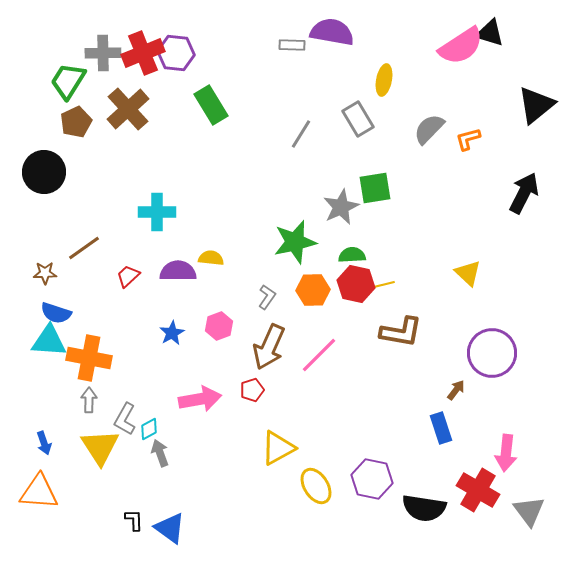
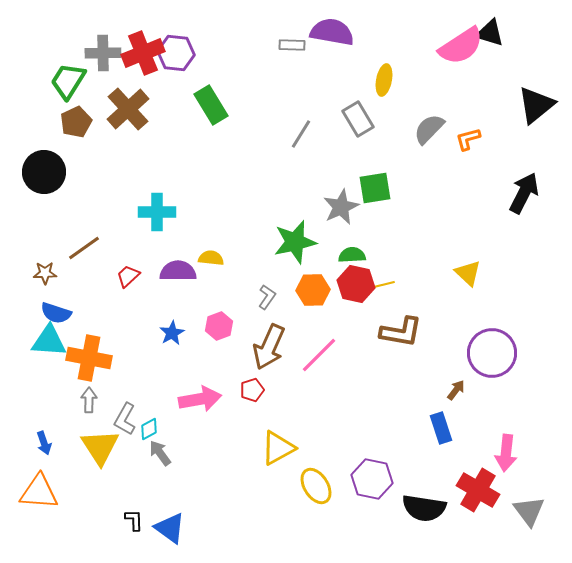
gray arrow at (160, 453): rotated 16 degrees counterclockwise
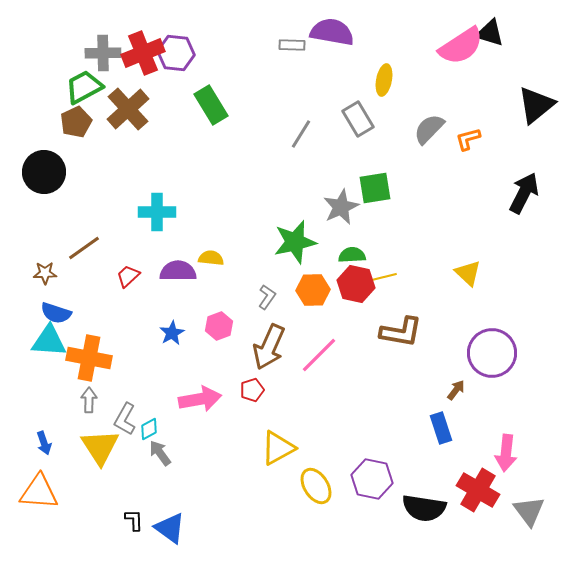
green trapezoid at (68, 81): moved 16 px right, 6 px down; rotated 30 degrees clockwise
yellow line at (382, 285): moved 2 px right, 8 px up
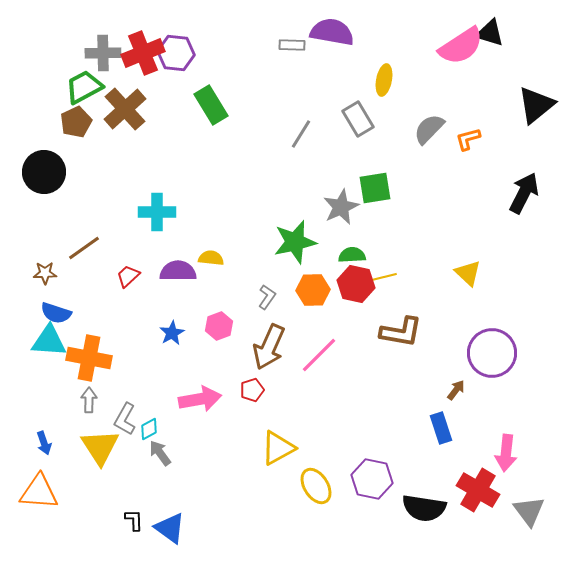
brown cross at (128, 109): moved 3 px left
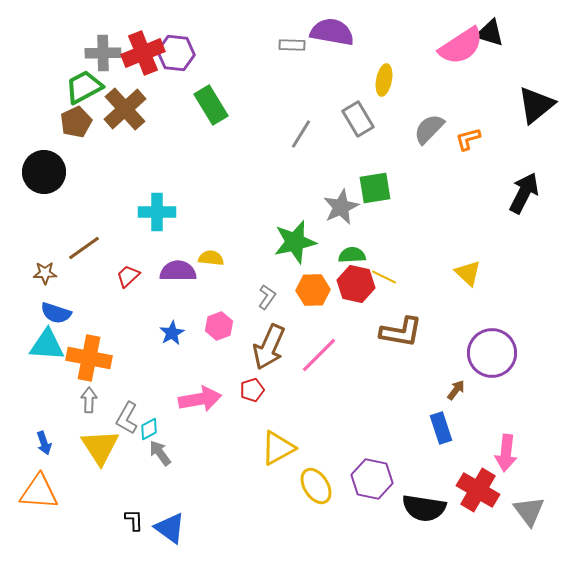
yellow line at (384, 277): rotated 40 degrees clockwise
cyan triangle at (49, 341): moved 2 px left, 4 px down
gray L-shape at (125, 419): moved 2 px right, 1 px up
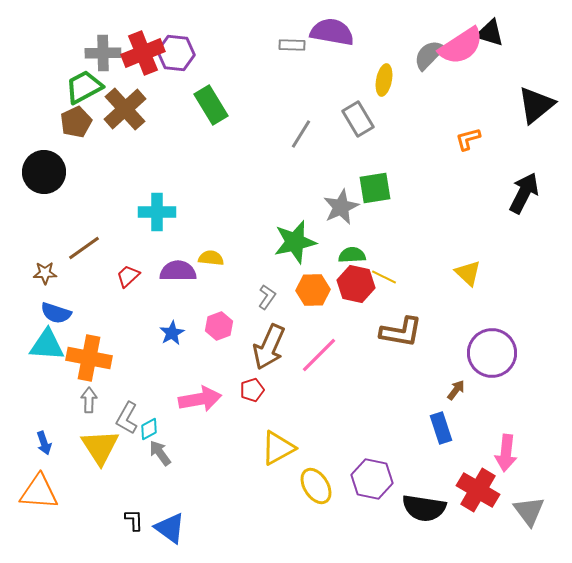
gray semicircle at (429, 129): moved 74 px up
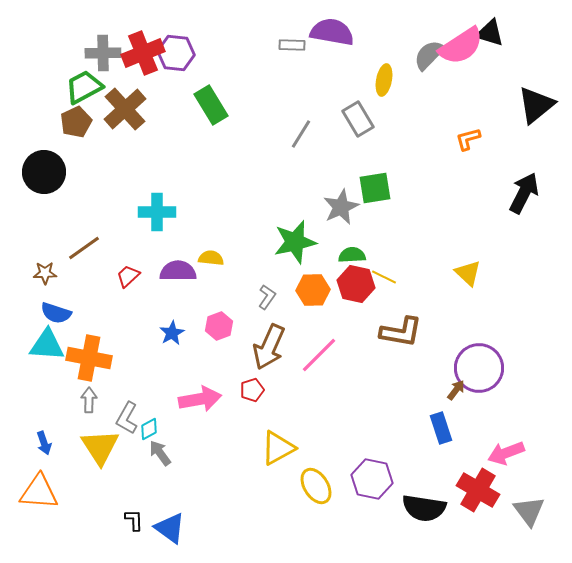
purple circle at (492, 353): moved 13 px left, 15 px down
pink arrow at (506, 453): rotated 63 degrees clockwise
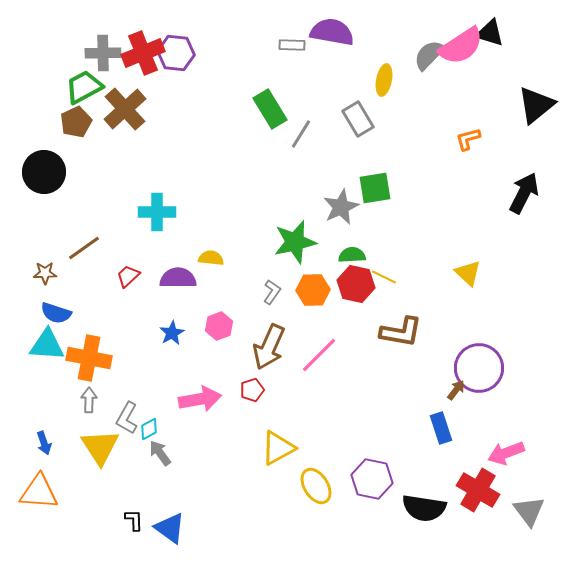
green rectangle at (211, 105): moved 59 px right, 4 px down
purple semicircle at (178, 271): moved 7 px down
gray L-shape at (267, 297): moved 5 px right, 5 px up
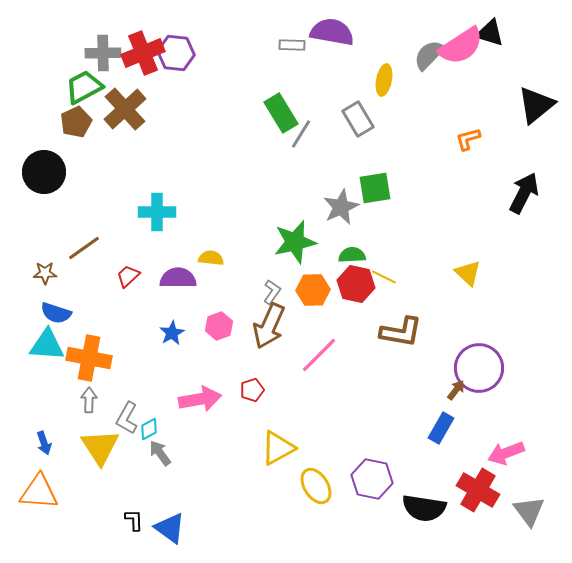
green rectangle at (270, 109): moved 11 px right, 4 px down
brown arrow at (269, 347): moved 21 px up
blue rectangle at (441, 428): rotated 48 degrees clockwise
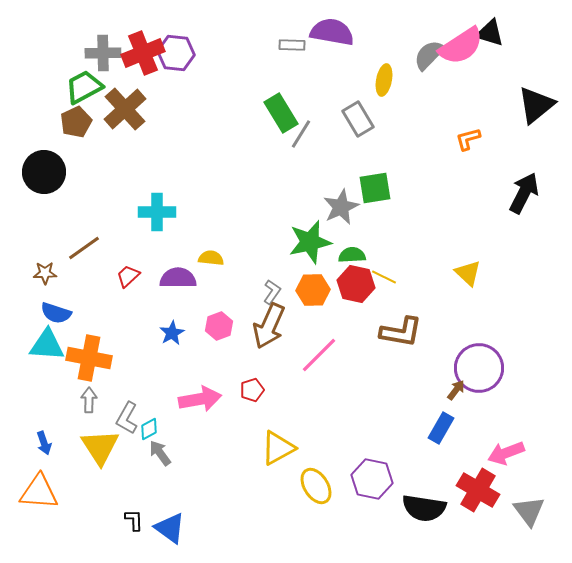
green star at (295, 242): moved 15 px right
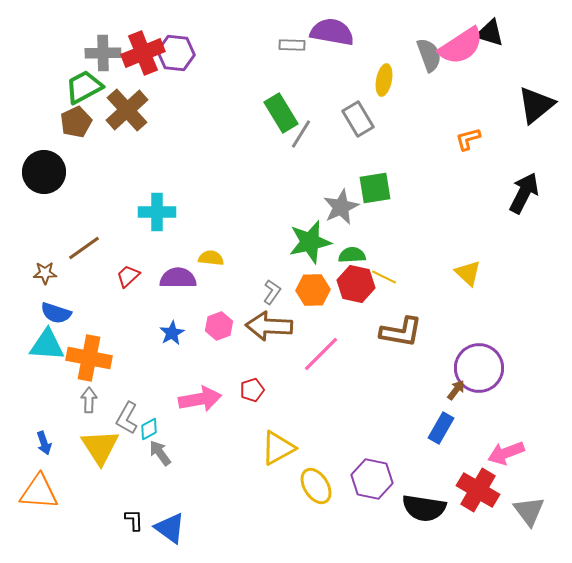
gray semicircle at (429, 55): rotated 116 degrees clockwise
brown cross at (125, 109): moved 2 px right, 1 px down
brown arrow at (269, 326): rotated 69 degrees clockwise
pink line at (319, 355): moved 2 px right, 1 px up
